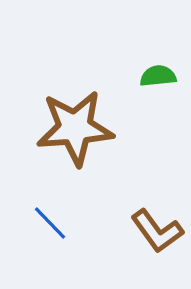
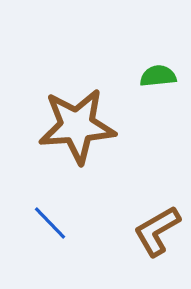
brown star: moved 2 px right, 2 px up
brown L-shape: rotated 96 degrees clockwise
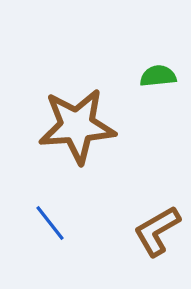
blue line: rotated 6 degrees clockwise
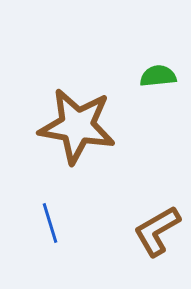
brown star: rotated 14 degrees clockwise
blue line: rotated 21 degrees clockwise
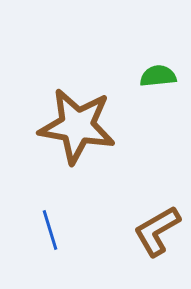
blue line: moved 7 px down
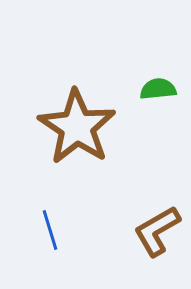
green semicircle: moved 13 px down
brown star: moved 1 px down; rotated 24 degrees clockwise
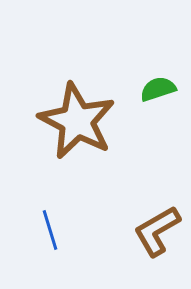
green semicircle: rotated 12 degrees counterclockwise
brown star: moved 6 px up; rotated 6 degrees counterclockwise
